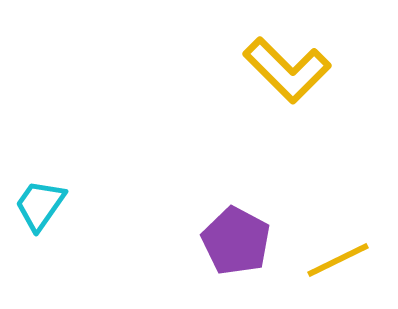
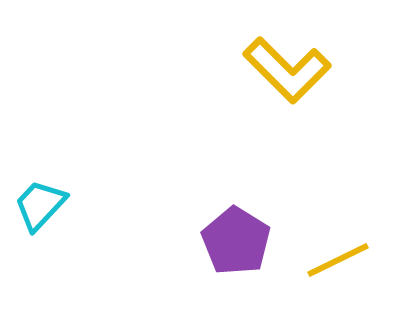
cyan trapezoid: rotated 8 degrees clockwise
purple pentagon: rotated 4 degrees clockwise
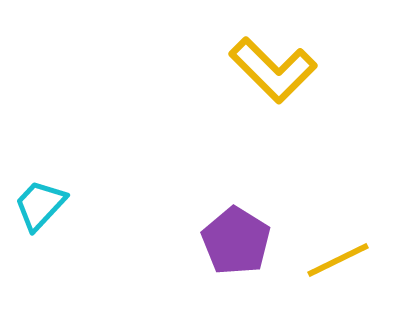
yellow L-shape: moved 14 px left
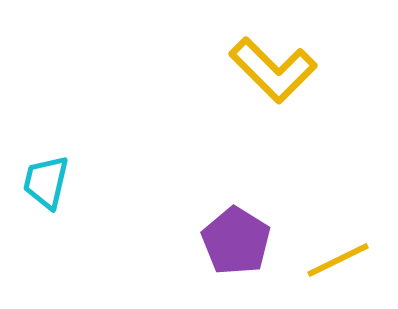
cyan trapezoid: moved 6 px right, 23 px up; rotated 30 degrees counterclockwise
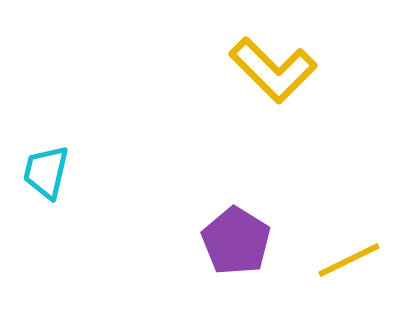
cyan trapezoid: moved 10 px up
yellow line: moved 11 px right
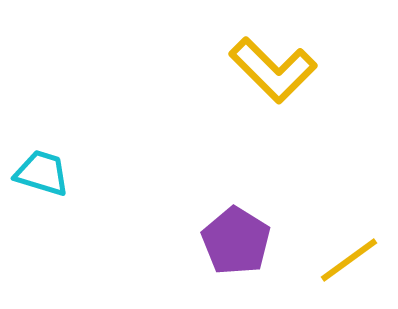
cyan trapezoid: moved 4 px left, 1 px down; rotated 94 degrees clockwise
yellow line: rotated 10 degrees counterclockwise
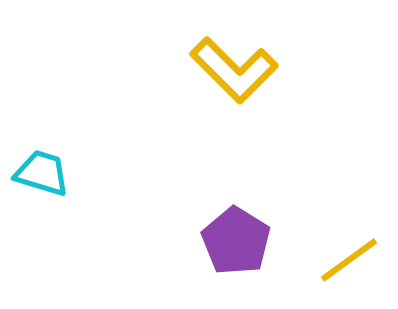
yellow L-shape: moved 39 px left
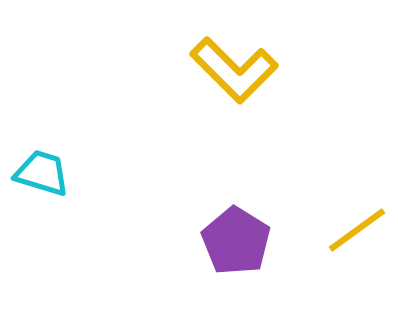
yellow line: moved 8 px right, 30 px up
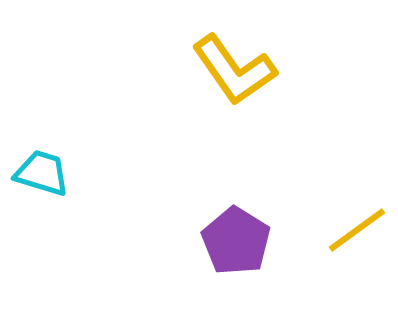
yellow L-shape: rotated 10 degrees clockwise
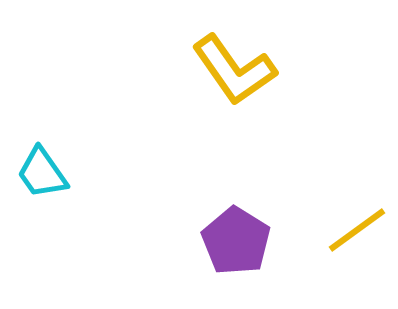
cyan trapezoid: rotated 142 degrees counterclockwise
